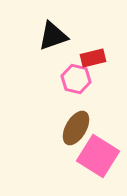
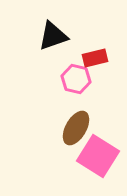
red rectangle: moved 2 px right
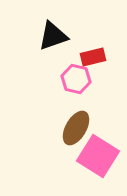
red rectangle: moved 2 px left, 1 px up
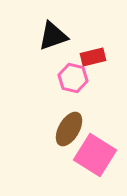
pink hexagon: moved 3 px left, 1 px up
brown ellipse: moved 7 px left, 1 px down
pink square: moved 3 px left, 1 px up
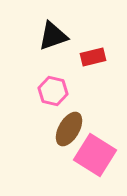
pink hexagon: moved 20 px left, 13 px down
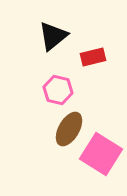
black triangle: rotated 20 degrees counterclockwise
pink hexagon: moved 5 px right, 1 px up
pink square: moved 6 px right, 1 px up
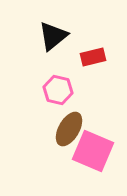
pink square: moved 8 px left, 3 px up; rotated 9 degrees counterclockwise
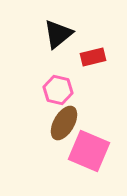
black triangle: moved 5 px right, 2 px up
brown ellipse: moved 5 px left, 6 px up
pink square: moved 4 px left
